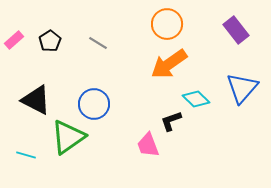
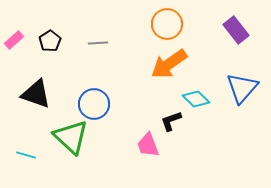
gray line: rotated 36 degrees counterclockwise
black triangle: moved 6 px up; rotated 8 degrees counterclockwise
green triangle: moved 3 px right; rotated 42 degrees counterclockwise
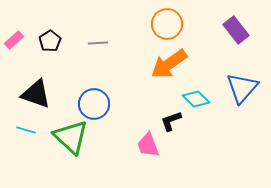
cyan line: moved 25 px up
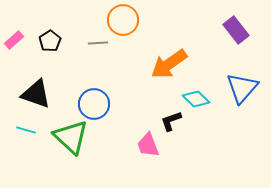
orange circle: moved 44 px left, 4 px up
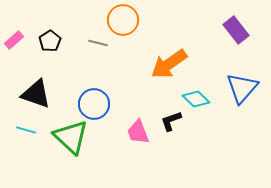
gray line: rotated 18 degrees clockwise
pink trapezoid: moved 10 px left, 13 px up
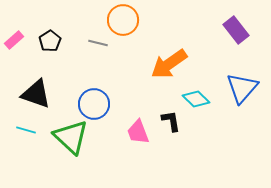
black L-shape: rotated 100 degrees clockwise
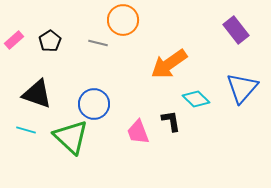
black triangle: moved 1 px right
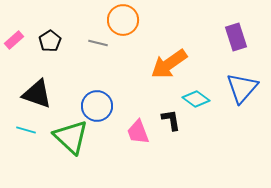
purple rectangle: moved 7 px down; rotated 20 degrees clockwise
cyan diamond: rotated 8 degrees counterclockwise
blue circle: moved 3 px right, 2 px down
black L-shape: moved 1 px up
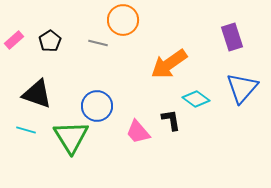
purple rectangle: moved 4 px left
pink trapezoid: rotated 20 degrees counterclockwise
green triangle: rotated 15 degrees clockwise
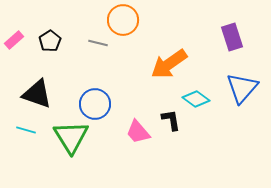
blue circle: moved 2 px left, 2 px up
